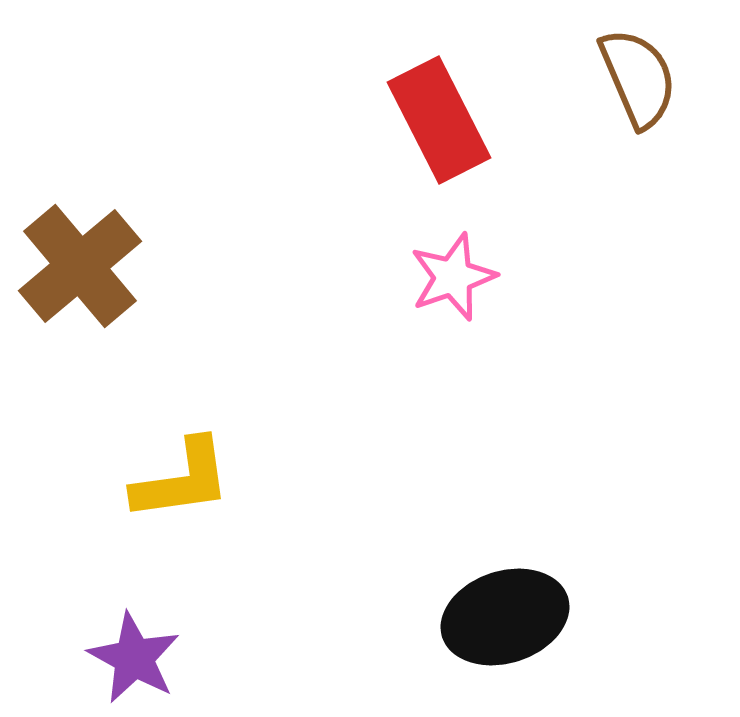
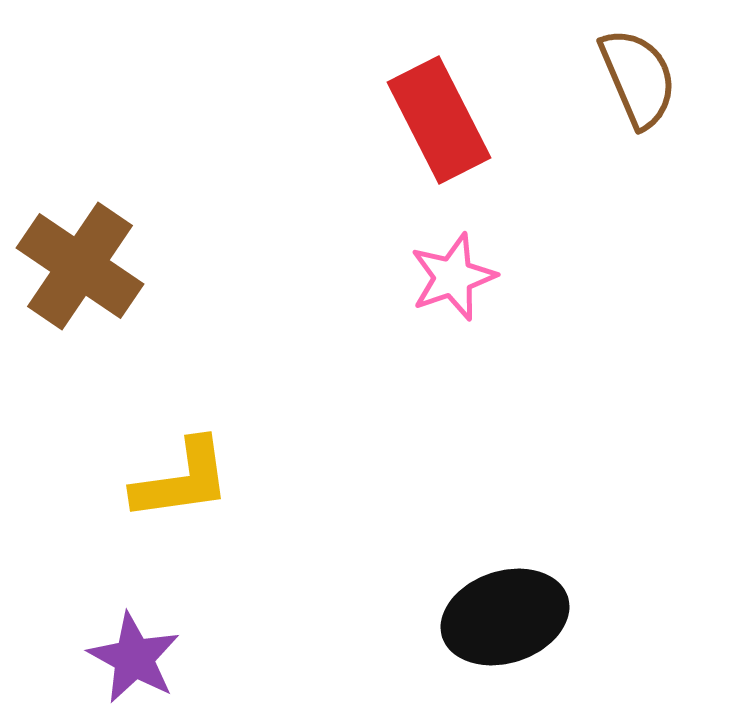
brown cross: rotated 16 degrees counterclockwise
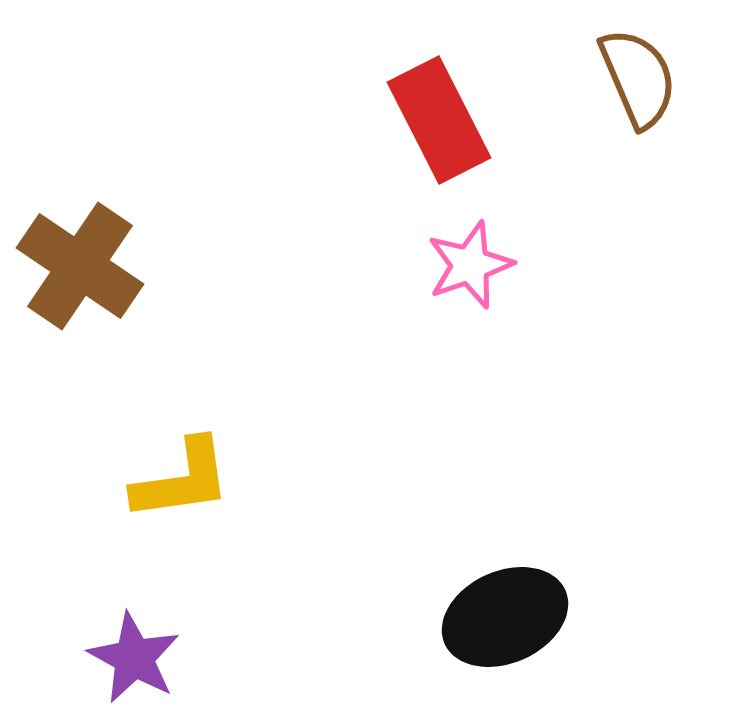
pink star: moved 17 px right, 12 px up
black ellipse: rotated 6 degrees counterclockwise
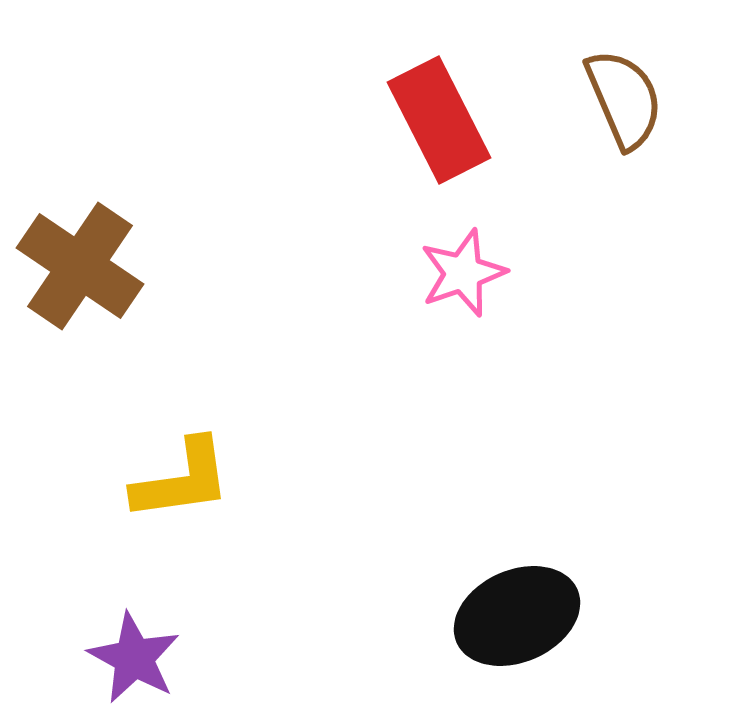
brown semicircle: moved 14 px left, 21 px down
pink star: moved 7 px left, 8 px down
black ellipse: moved 12 px right, 1 px up
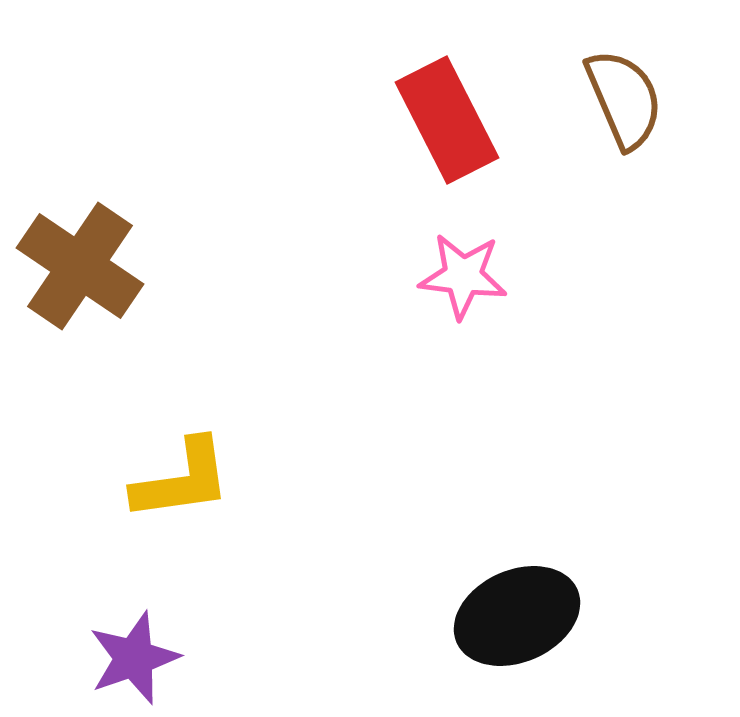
red rectangle: moved 8 px right
pink star: moved 3 px down; rotated 26 degrees clockwise
purple star: rotated 24 degrees clockwise
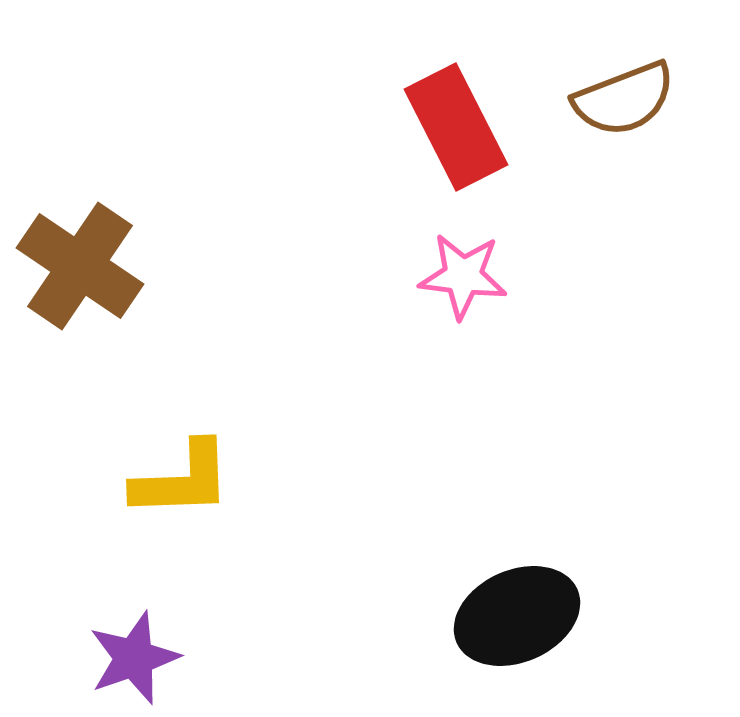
brown semicircle: rotated 92 degrees clockwise
red rectangle: moved 9 px right, 7 px down
yellow L-shape: rotated 6 degrees clockwise
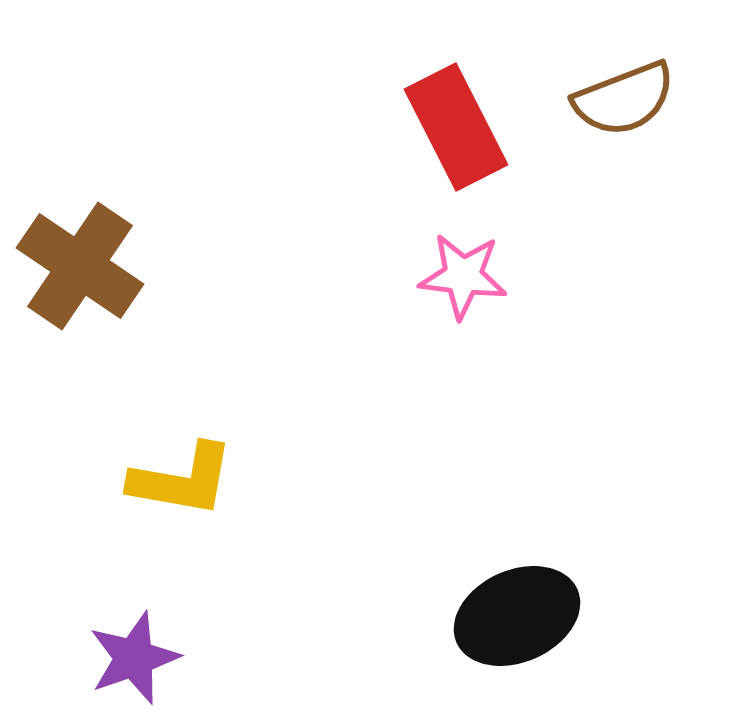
yellow L-shape: rotated 12 degrees clockwise
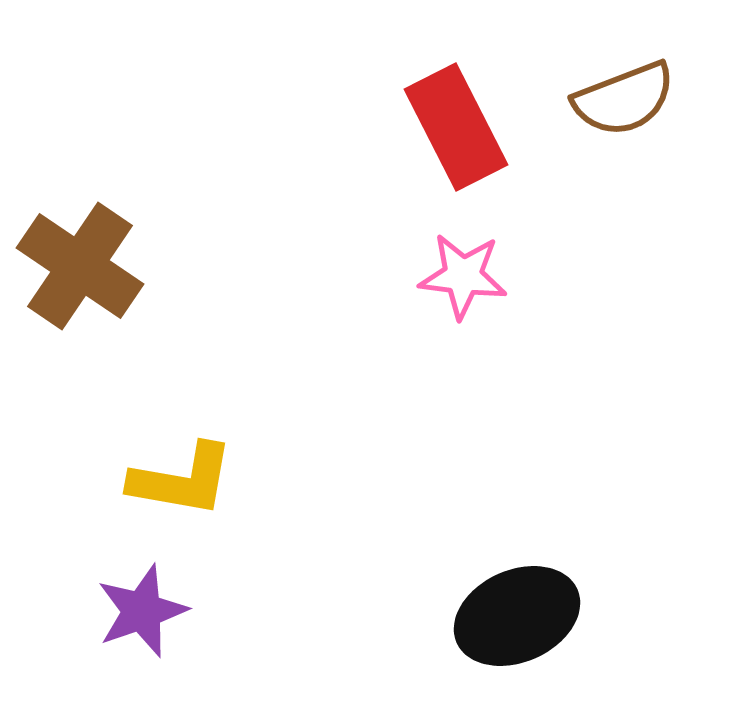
purple star: moved 8 px right, 47 px up
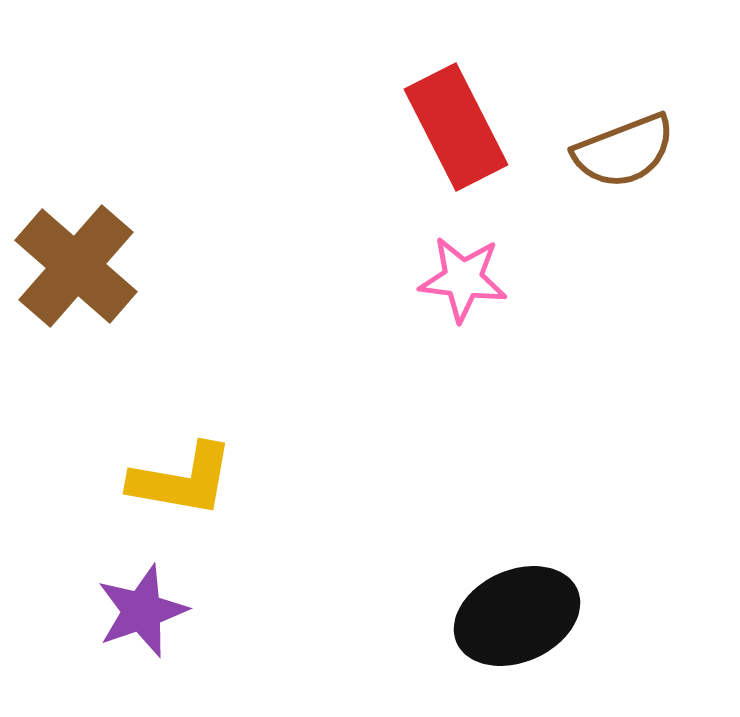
brown semicircle: moved 52 px down
brown cross: moved 4 px left; rotated 7 degrees clockwise
pink star: moved 3 px down
